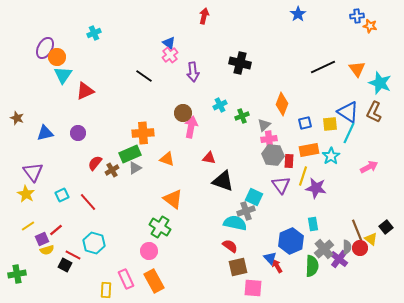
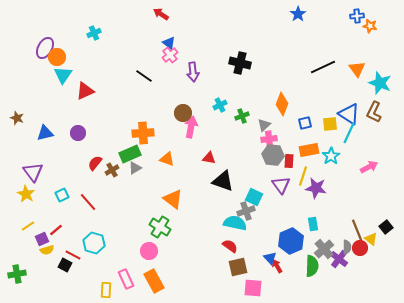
red arrow at (204, 16): moved 43 px left, 2 px up; rotated 70 degrees counterclockwise
blue triangle at (348, 112): moved 1 px right, 2 px down
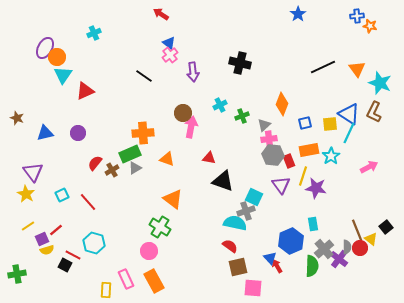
red rectangle at (289, 161): rotated 24 degrees counterclockwise
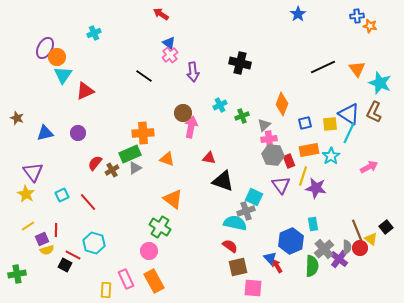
red line at (56, 230): rotated 48 degrees counterclockwise
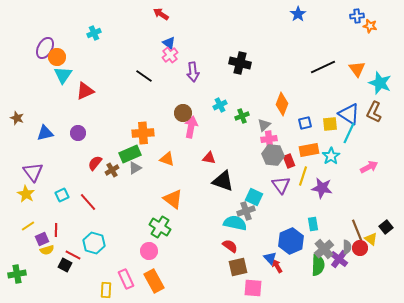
purple star at (316, 188): moved 6 px right
green semicircle at (312, 266): moved 6 px right, 1 px up
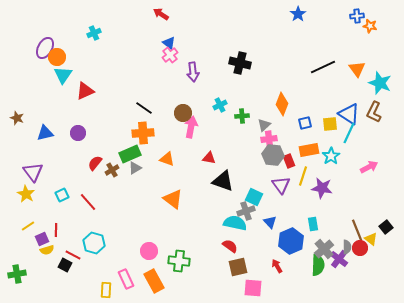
black line at (144, 76): moved 32 px down
green cross at (242, 116): rotated 16 degrees clockwise
green cross at (160, 227): moved 19 px right, 34 px down; rotated 25 degrees counterclockwise
blue triangle at (270, 258): moved 36 px up
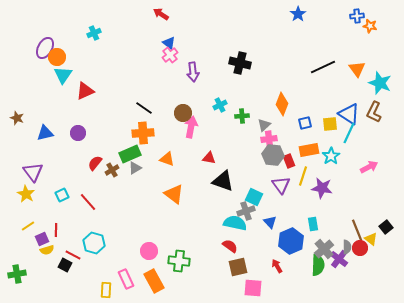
orange triangle at (173, 199): moved 1 px right, 5 px up
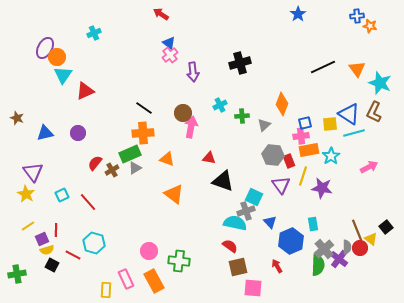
black cross at (240, 63): rotated 30 degrees counterclockwise
cyan line at (349, 133): moved 5 px right; rotated 50 degrees clockwise
pink cross at (269, 139): moved 32 px right, 3 px up
black square at (65, 265): moved 13 px left
